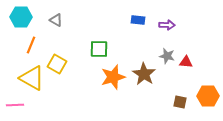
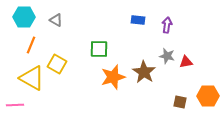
cyan hexagon: moved 3 px right
purple arrow: rotated 84 degrees counterclockwise
red triangle: rotated 16 degrees counterclockwise
brown star: moved 2 px up
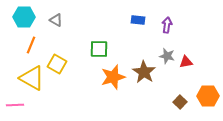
brown square: rotated 32 degrees clockwise
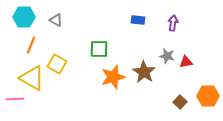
purple arrow: moved 6 px right, 2 px up
pink line: moved 6 px up
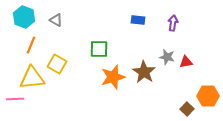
cyan hexagon: rotated 20 degrees clockwise
gray star: moved 1 px down
yellow triangle: rotated 36 degrees counterclockwise
brown square: moved 7 px right, 7 px down
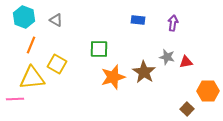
orange hexagon: moved 5 px up
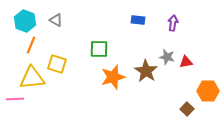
cyan hexagon: moved 1 px right, 4 px down
yellow square: rotated 12 degrees counterclockwise
brown star: moved 2 px right, 1 px up
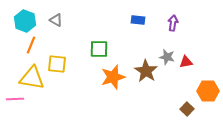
yellow square: rotated 12 degrees counterclockwise
yellow triangle: rotated 16 degrees clockwise
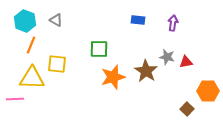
yellow triangle: rotated 8 degrees counterclockwise
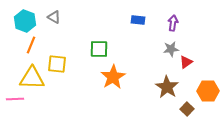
gray triangle: moved 2 px left, 3 px up
gray star: moved 4 px right, 8 px up; rotated 21 degrees counterclockwise
red triangle: rotated 24 degrees counterclockwise
brown star: moved 21 px right, 16 px down
orange star: rotated 15 degrees counterclockwise
